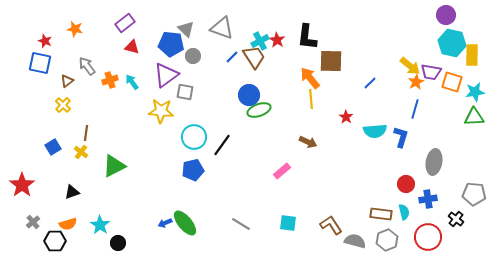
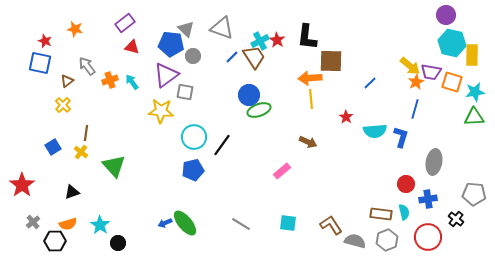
orange arrow at (310, 78): rotated 55 degrees counterclockwise
green triangle at (114, 166): rotated 45 degrees counterclockwise
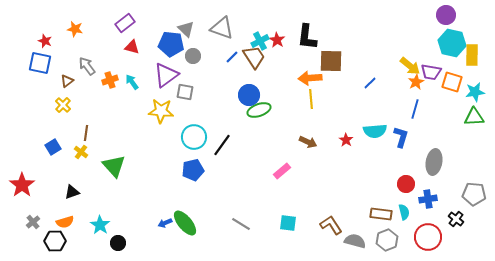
red star at (346, 117): moved 23 px down
orange semicircle at (68, 224): moved 3 px left, 2 px up
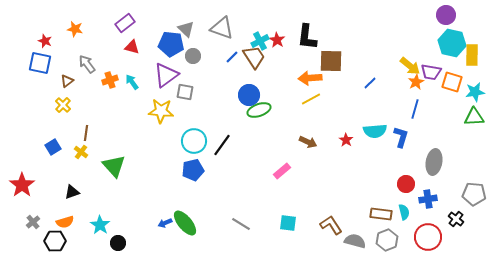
gray arrow at (87, 66): moved 2 px up
yellow line at (311, 99): rotated 66 degrees clockwise
cyan circle at (194, 137): moved 4 px down
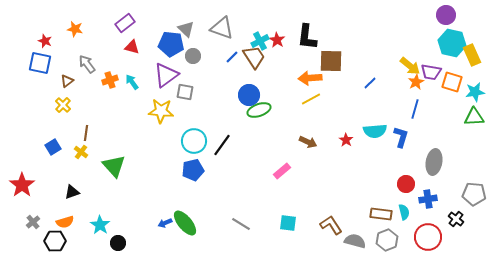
yellow rectangle at (472, 55): rotated 25 degrees counterclockwise
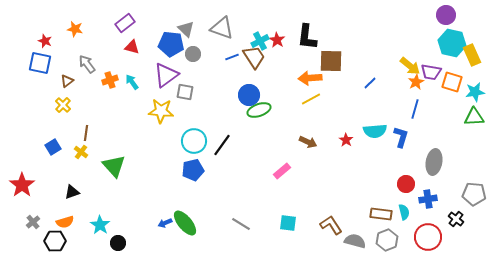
gray circle at (193, 56): moved 2 px up
blue line at (232, 57): rotated 24 degrees clockwise
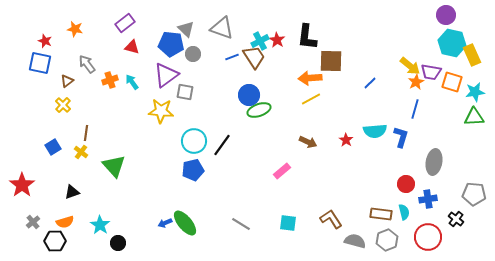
brown L-shape at (331, 225): moved 6 px up
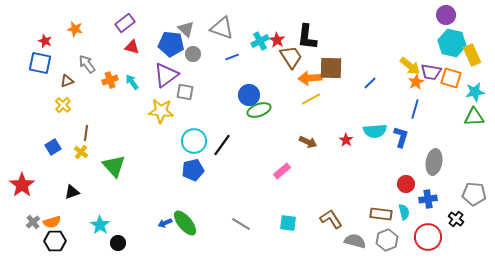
brown trapezoid at (254, 57): moved 37 px right
brown square at (331, 61): moved 7 px down
brown triangle at (67, 81): rotated 16 degrees clockwise
orange square at (452, 82): moved 1 px left, 4 px up
orange semicircle at (65, 222): moved 13 px left
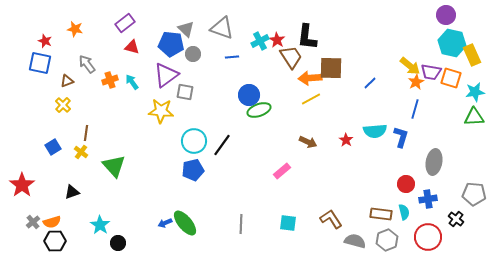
blue line at (232, 57): rotated 16 degrees clockwise
gray line at (241, 224): rotated 60 degrees clockwise
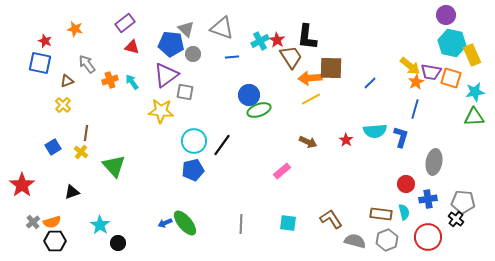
gray pentagon at (474, 194): moved 11 px left, 8 px down
